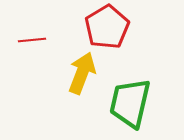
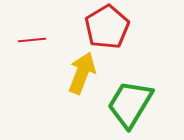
green trapezoid: moved 1 px down; rotated 18 degrees clockwise
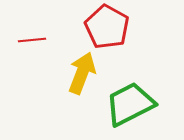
red pentagon: rotated 12 degrees counterclockwise
green trapezoid: rotated 32 degrees clockwise
